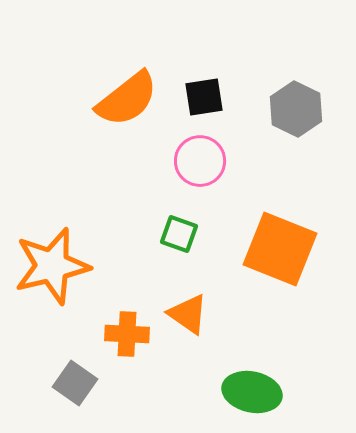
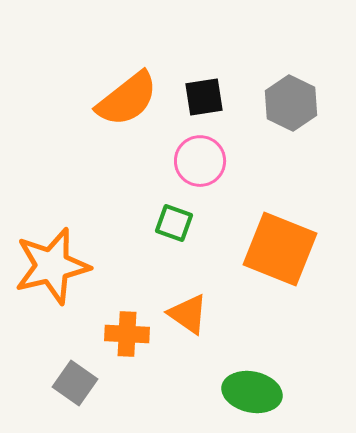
gray hexagon: moved 5 px left, 6 px up
green square: moved 5 px left, 11 px up
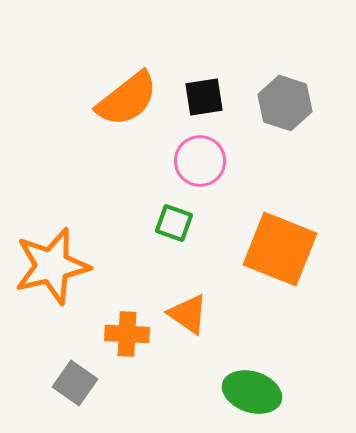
gray hexagon: moved 6 px left; rotated 8 degrees counterclockwise
green ellipse: rotated 6 degrees clockwise
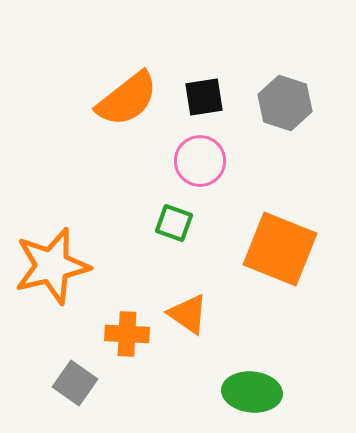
green ellipse: rotated 12 degrees counterclockwise
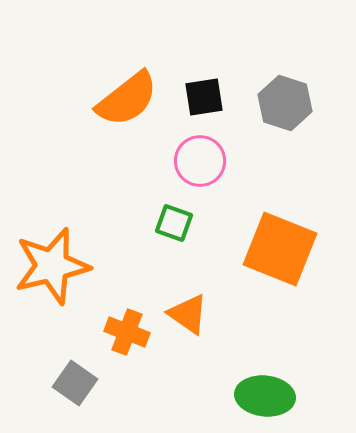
orange cross: moved 2 px up; rotated 18 degrees clockwise
green ellipse: moved 13 px right, 4 px down
